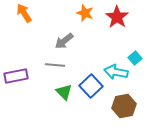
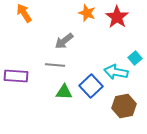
orange star: moved 2 px right
purple rectangle: rotated 15 degrees clockwise
green triangle: rotated 42 degrees counterclockwise
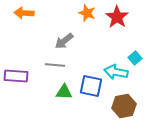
orange arrow: rotated 54 degrees counterclockwise
blue square: rotated 35 degrees counterclockwise
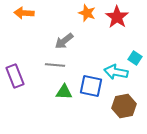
cyan square: rotated 16 degrees counterclockwise
purple rectangle: moved 1 px left; rotated 65 degrees clockwise
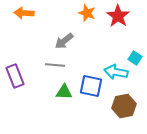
red star: moved 1 px right, 1 px up
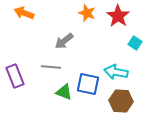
orange arrow: rotated 18 degrees clockwise
cyan square: moved 15 px up
gray line: moved 4 px left, 2 px down
blue square: moved 3 px left, 2 px up
green triangle: rotated 18 degrees clockwise
brown hexagon: moved 3 px left, 5 px up; rotated 15 degrees clockwise
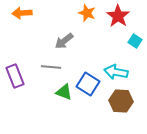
orange arrow: moved 2 px left; rotated 24 degrees counterclockwise
cyan square: moved 2 px up
blue square: rotated 20 degrees clockwise
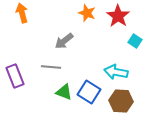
orange arrow: rotated 78 degrees clockwise
blue square: moved 1 px right, 8 px down
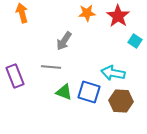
orange star: rotated 24 degrees counterclockwise
gray arrow: rotated 18 degrees counterclockwise
cyan arrow: moved 3 px left, 1 px down
blue square: rotated 15 degrees counterclockwise
